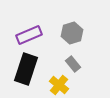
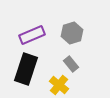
purple rectangle: moved 3 px right
gray rectangle: moved 2 px left
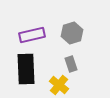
purple rectangle: rotated 10 degrees clockwise
gray rectangle: rotated 21 degrees clockwise
black rectangle: rotated 20 degrees counterclockwise
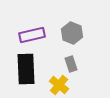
gray hexagon: rotated 20 degrees counterclockwise
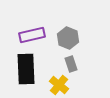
gray hexagon: moved 4 px left, 5 px down
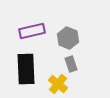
purple rectangle: moved 4 px up
yellow cross: moved 1 px left, 1 px up
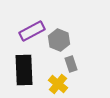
purple rectangle: rotated 15 degrees counterclockwise
gray hexagon: moved 9 px left, 2 px down
black rectangle: moved 2 px left, 1 px down
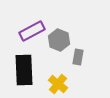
gray rectangle: moved 7 px right, 7 px up; rotated 28 degrees clockwise
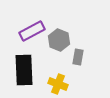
yellow cross: rotated 18 degrees counterclockwise
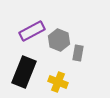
gray rectangle: moved 4 px up
black rectangle: moved 2 px down; rotated 24 degrees clockwise
yellow cross: moved 2 px up
